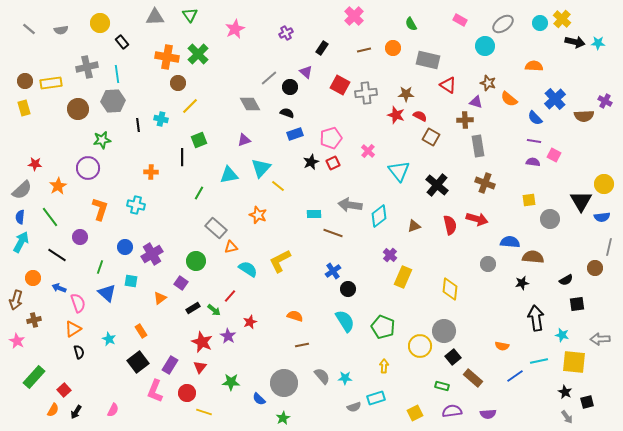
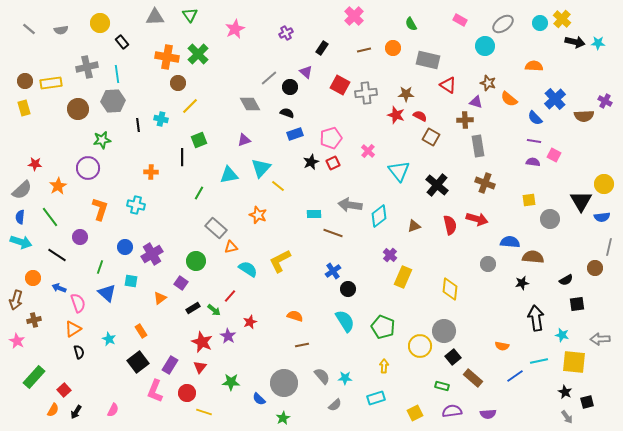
cyan arrow at (21, 242): rotated 80 degrees clockwise
gray semicircle at (354, 407): moved 19 px left, 2 px up; rotated 24 degrees counterclockwise
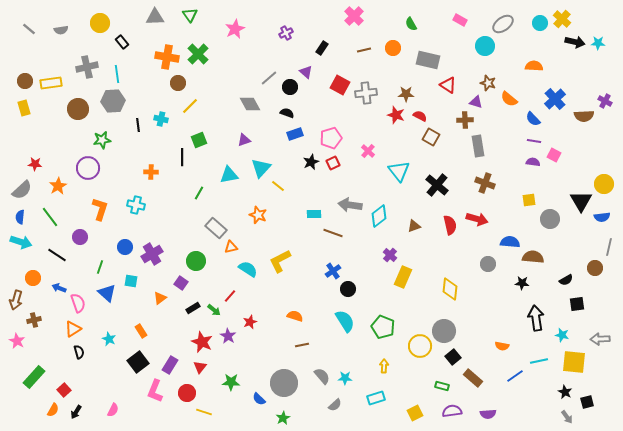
blue semicircle at (535, 118): moved 2 px left, 1 px down
black star at (522, 283): rotated 16 degrees clockwise
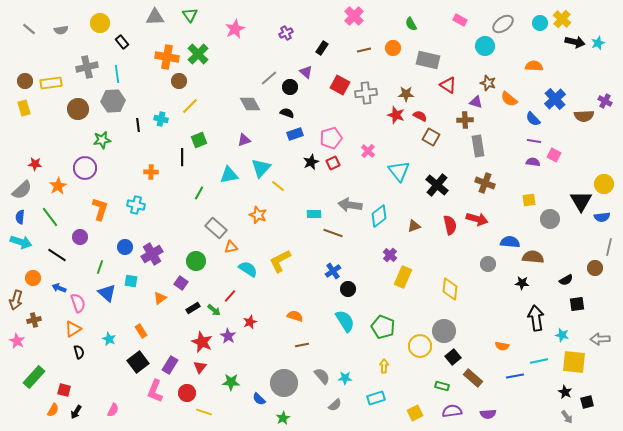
cyan star at (598, 43): rotated 24 degrees counterclockwise
brown circle at (178, 83): moved 1 px right, 2 px up
purple circle at (88, 168): moved 3 px left
blue line at (515, 376): rotated 24 degrees clockwise
red square at (64, 390): rotated 32 degrees counterclockwise
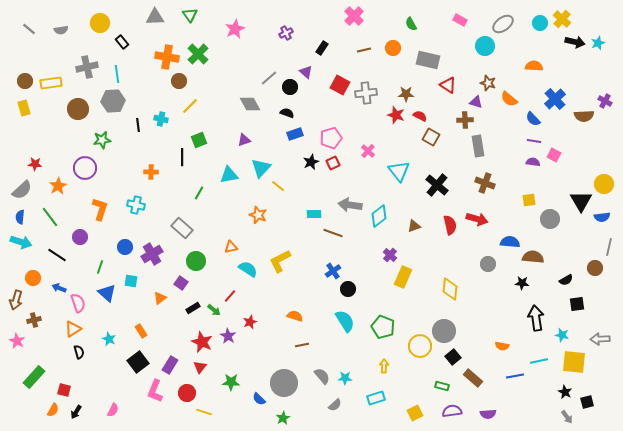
gray rectangle at (216, 228): moved 34 px left
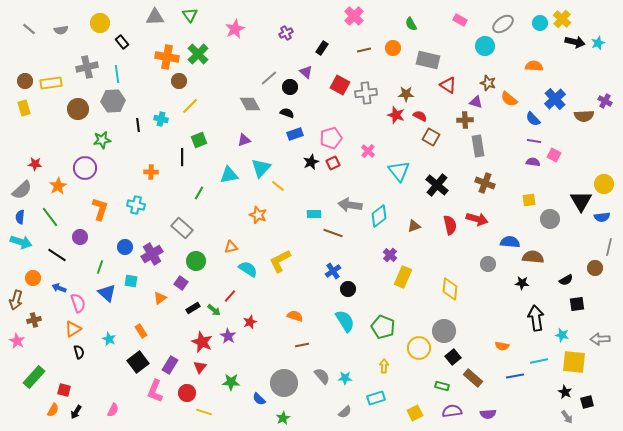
yellow circle at (420, 346): moved 1 px left, 2 px down
gray semicircle at (335, 405): moved 10 px right, 7 px down
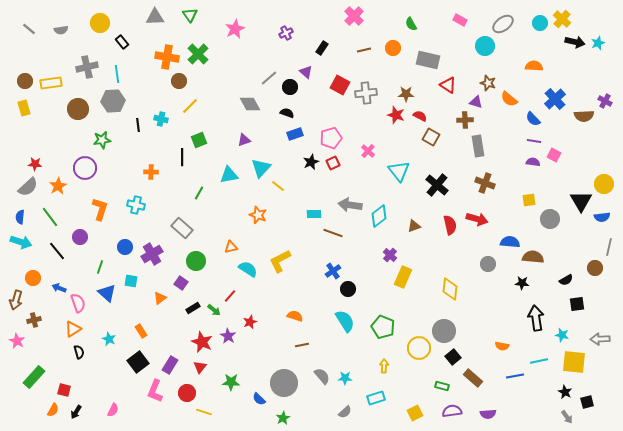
gray semicircle at (22, 190): moved 6 px right, 3 px up
black line at (57, 255): moved 4 px up; rotated 18 degrees clockwise
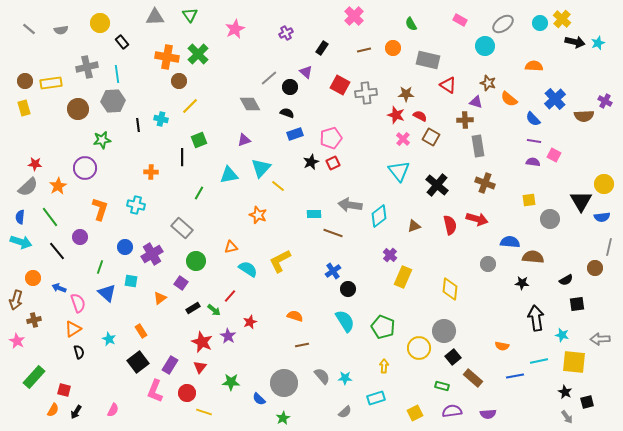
pink cross at (368, 151): moved 35 px right, 12 px up
